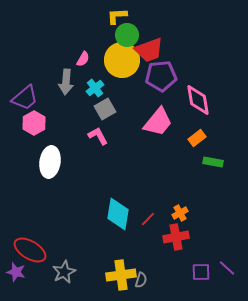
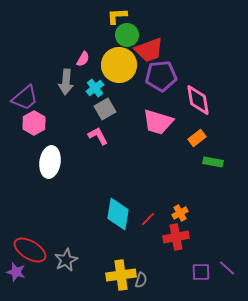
yellow circle: moved 3 px left, 5 px down
pink trapezoid: rotated 68 degrees clockwise
gray star: moved 2 px right, 12 px up
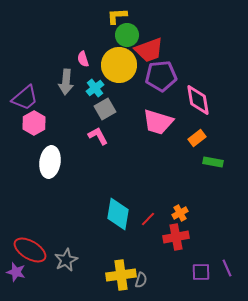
pink semicircle: rotated 133 degrees clockwise
purple line: rotated 24 degrees clockwise
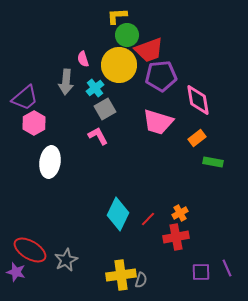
cyan diamond: rotated 16 degrees clockwise
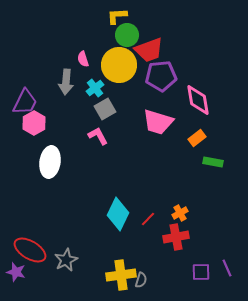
purple trapezoid: moved 4 px down; rotated 24 degrees counterclockwise
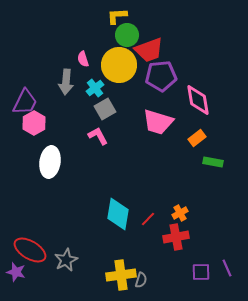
cyan diamond: rotated 16 degrees counterclockwise
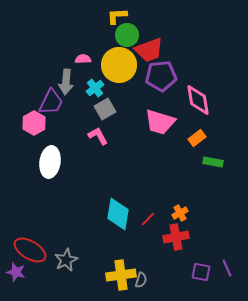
pink semicircle: rotated 105 degrees clockwise
purple trapezoid: moved 26 px right
pink trapezoid: moved 2 px right
purple square: rotated 12 degrees clockwise
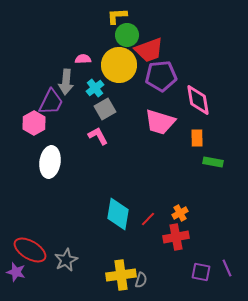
orange rectangle: rotated 54 degrees counterclockwise
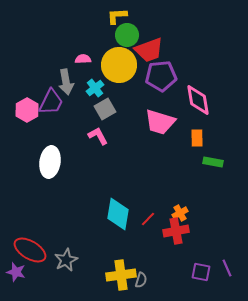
gray arrow: rotated 15 degrees counterclockwise
pink hexagon: moved 7 px left, 13 px up
red cross: moved 6 px up
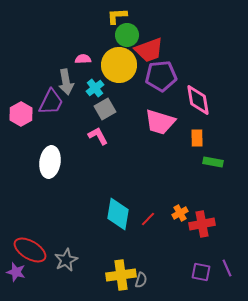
pink hexagon: moved 6 px left, 4 px down
red cross: moved 26 px right, 7 px up
